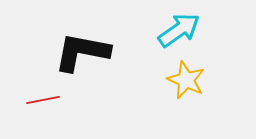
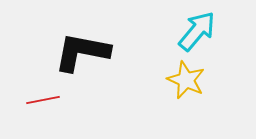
cyan arrow: moved 18 px right, 1 px down; rotated 15 degrees counterclockwise
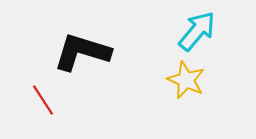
black L-shape: rotated 6 degrees clockwise
red line: rotated 68 degrees clockwise
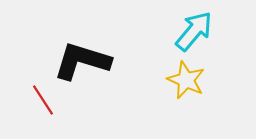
cyan arrow: moved 3 px left
black L-shape: moved 9 px down
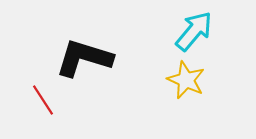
black L-shape: moved 2 px right, 3 px up
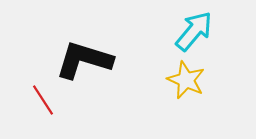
black L-shape: moved 2 px down
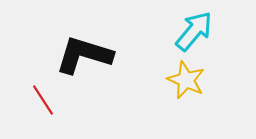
black L-shape: moved 5 px up
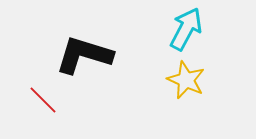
cyan arrow: moved 8 px left, 2 px up; rotated 12 degrees counterclockwise
red line: rotated 12 degrees counterclockwise
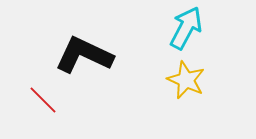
cyan arrow: moved 1 px up
black L-shape: rotated 8 degrees clockwise
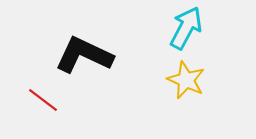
red line: rotated 8 degrees counterclockwise
